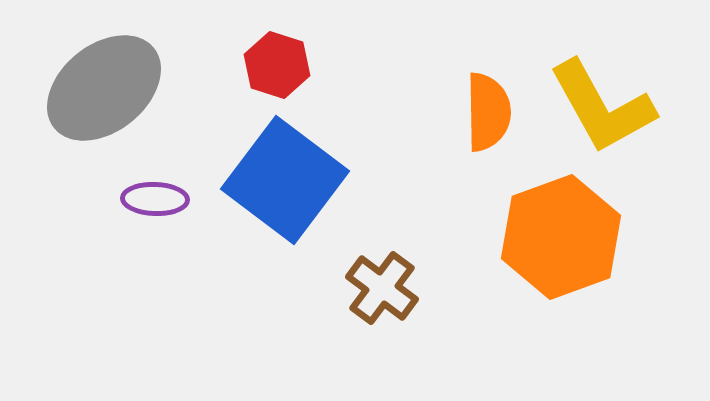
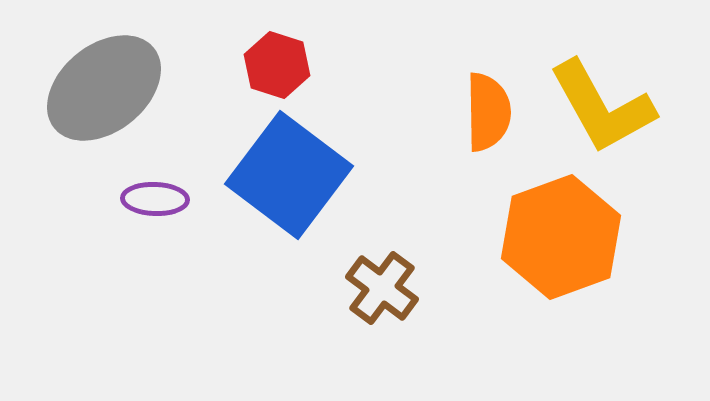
blue square: moved 4 px right, 5 px up
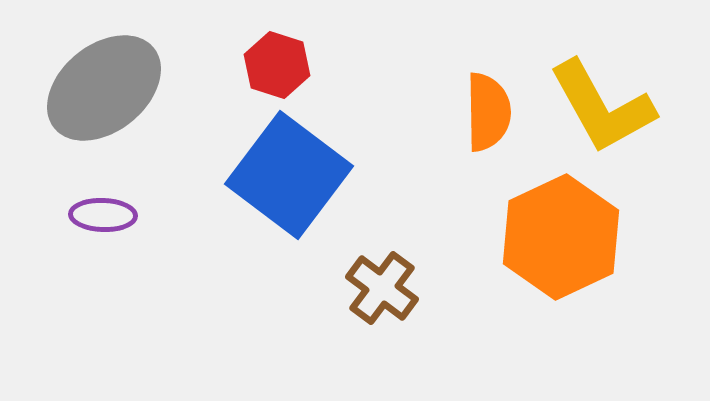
purple ellipse: moved 52 px left, 16 px down
orange hexagon: rotated 5 degrees counterclockwise
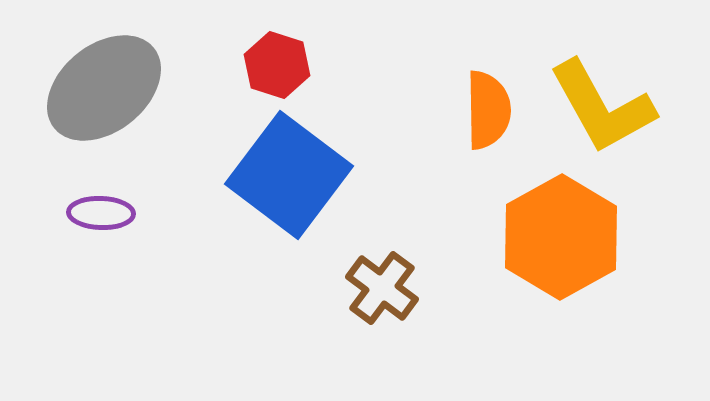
orange semicircle: moved 2 px up
purple ellipse: moved 2 px left, 2 px up
orange hexagon: rotated 4 degrees counterclockwise
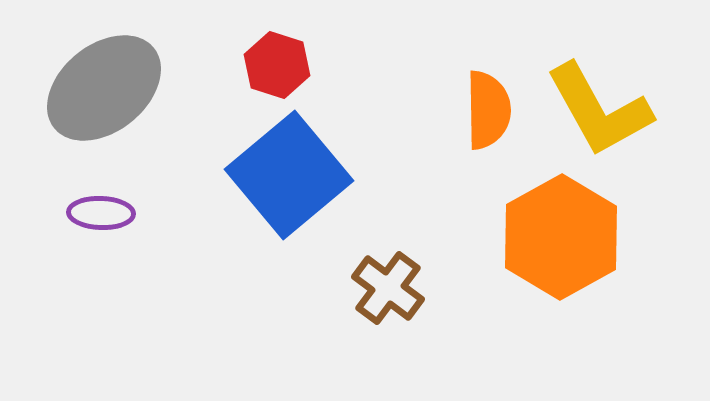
yellow L-shape: moved 3 px left, 3 px down
blue square: rotated 13 degrees clockwise
brown cross: moved 6 px right
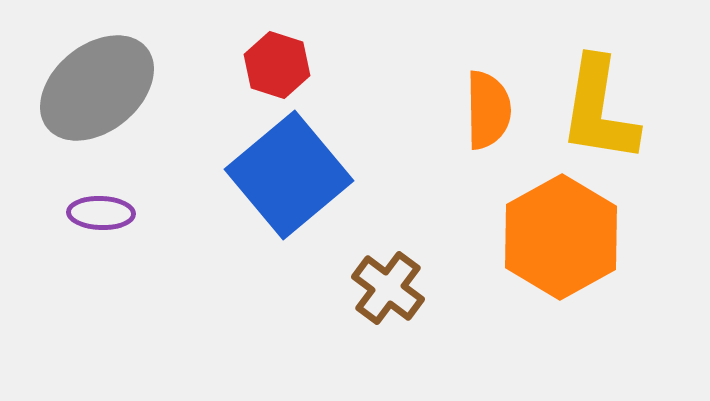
gray ellipse: moved 7 px left
yellow L-shape: rotated 38 degrees clockwise
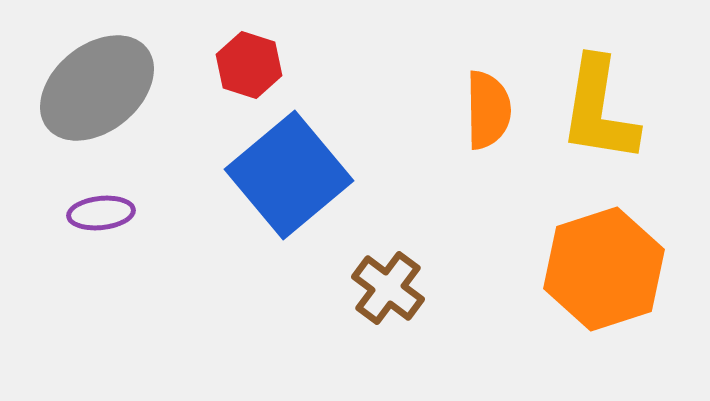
red hexagon: moved 28 px left
purple ellipse: rotated 8 degrees counterclockwise
orange hexagon: moved 43 px right, 32 px down; rotated 11 degrees clockwise
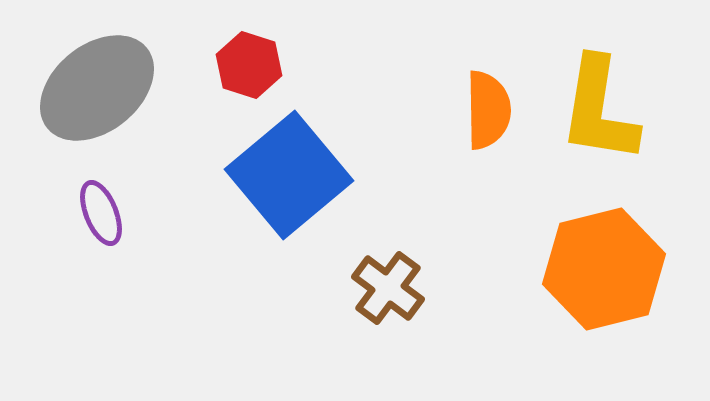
purple ellipse: rotated 74 degrees clockwise
orange hexagon: rotated 4 degrees clockwise
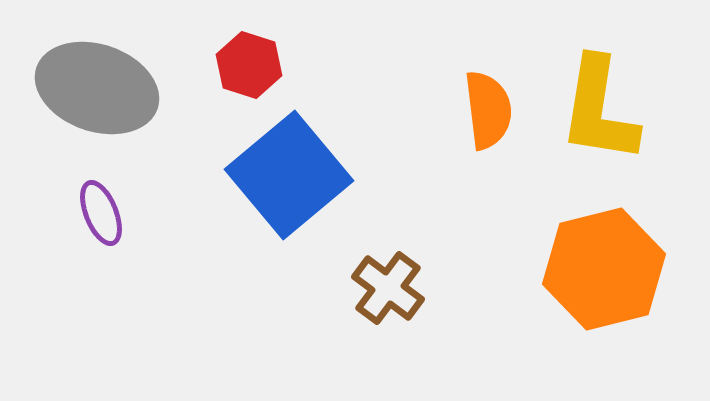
gray ellipse: rotated 58 degrees clockwise
orange semicircle: rotated 6 degrees counterclockwise
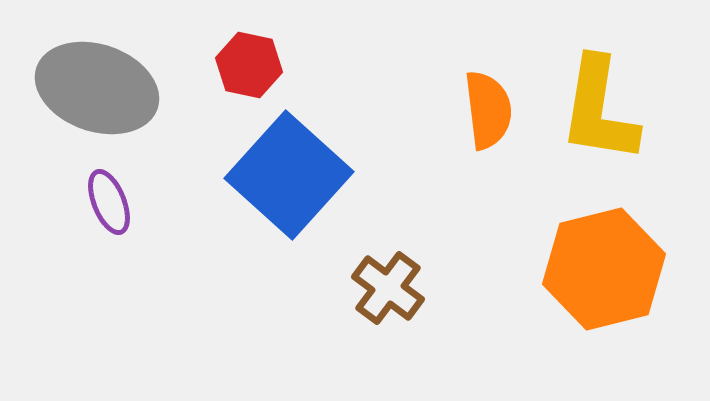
red hexagon: rotated 6 degrees counterclockwise
blue square: rotated 8 degrees counterclockwise
purple ellipse: moved 8 px right, 11 px up
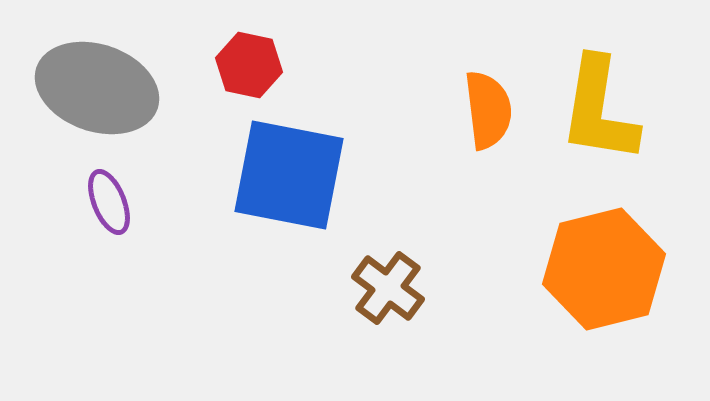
blue square: rotated 31 degrees counterclockwise
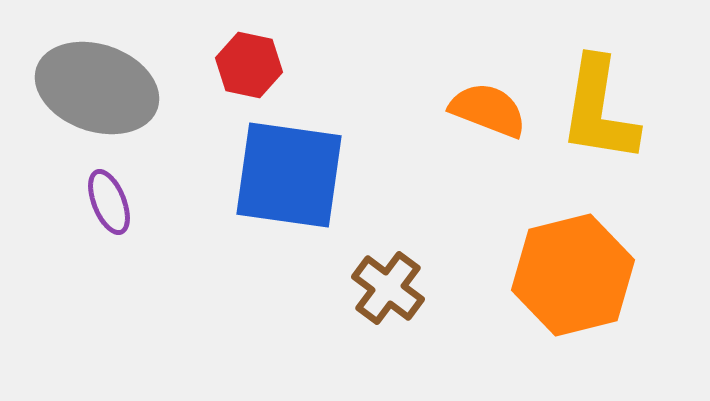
orange semicircle: rotated 62 degrees counterclockwise
blue square: rotated 3 degrees counterclockwise
orange hexagon: moved 31 px left, 6 px down
